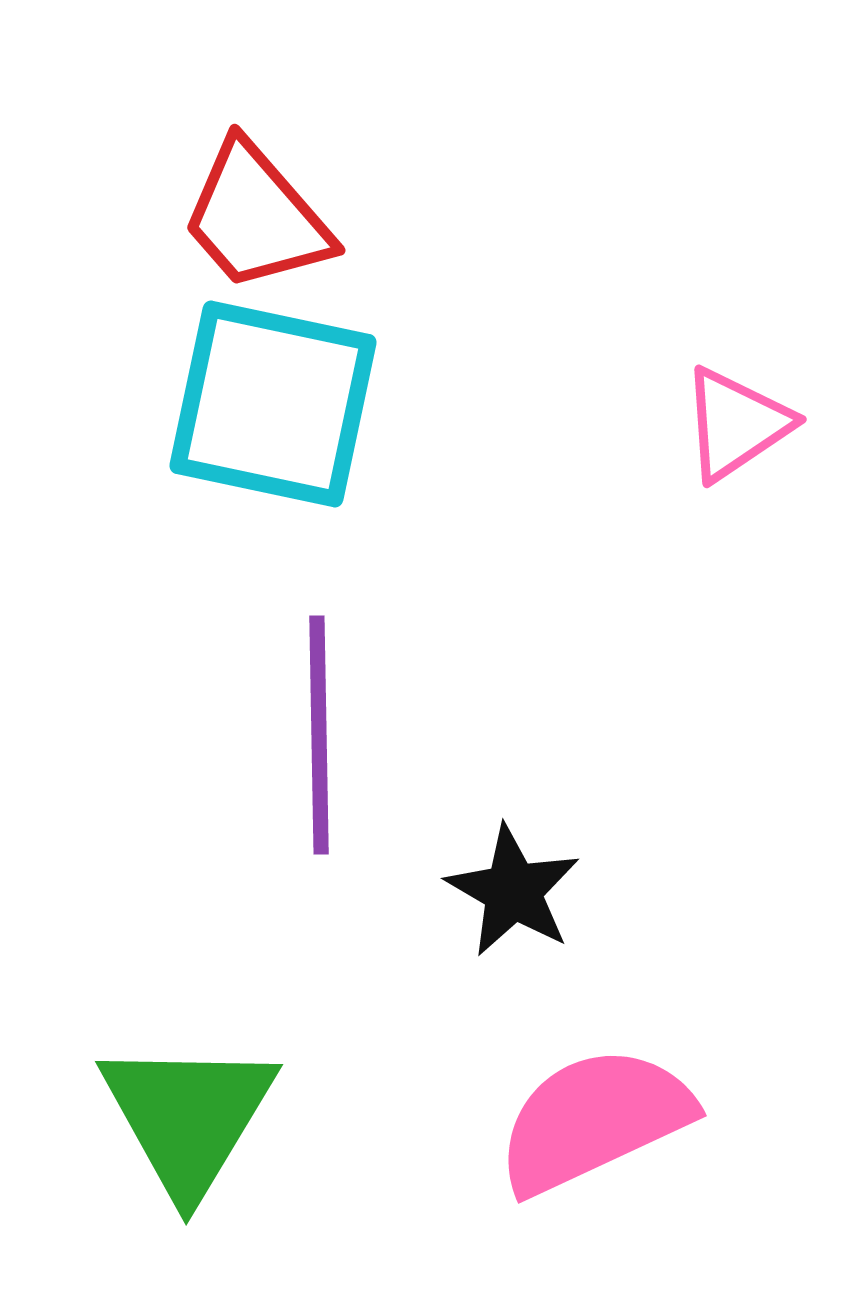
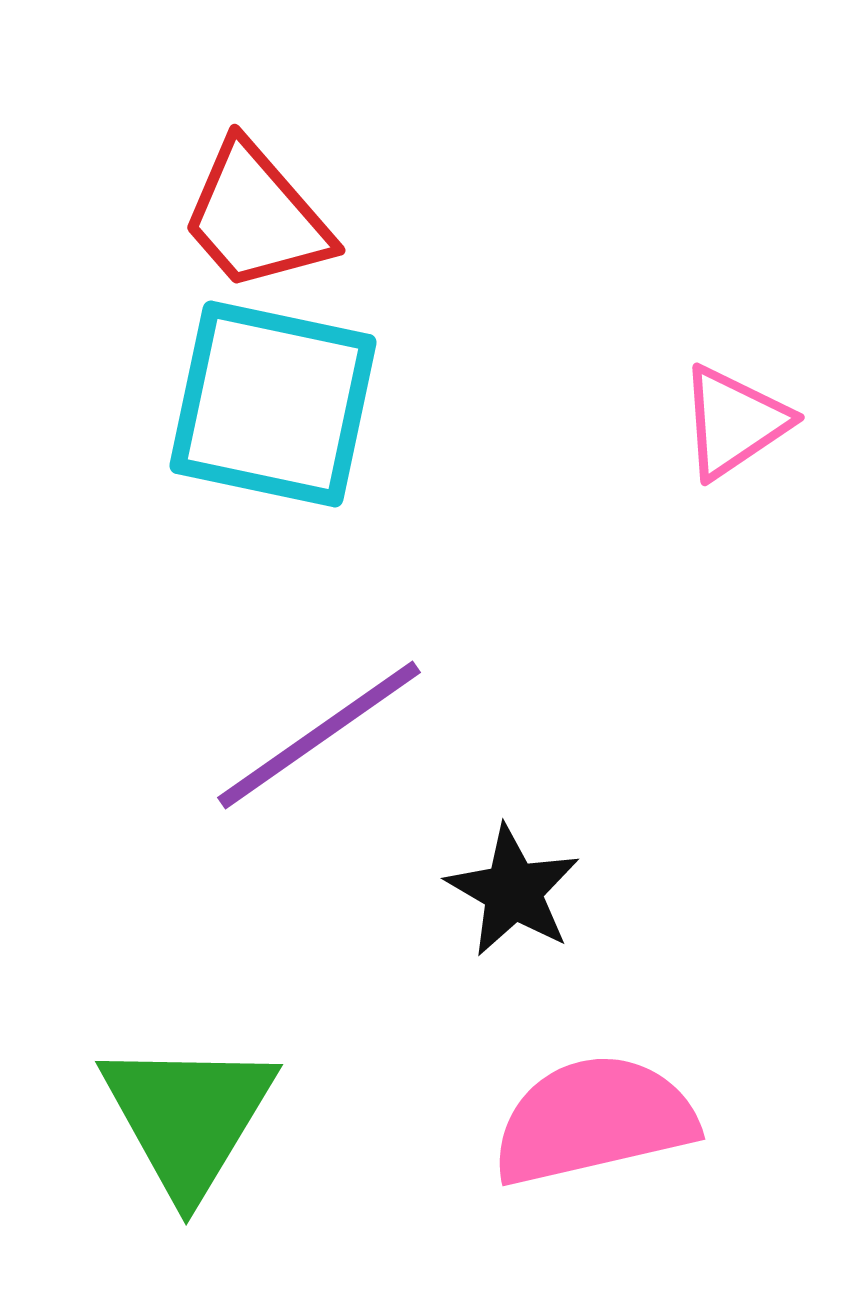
pink triangle: moved 2 px left, 2 px up
purple line: rotated 56 degrees clockwise
pink semicircle: rotated 12 degrees clockwise
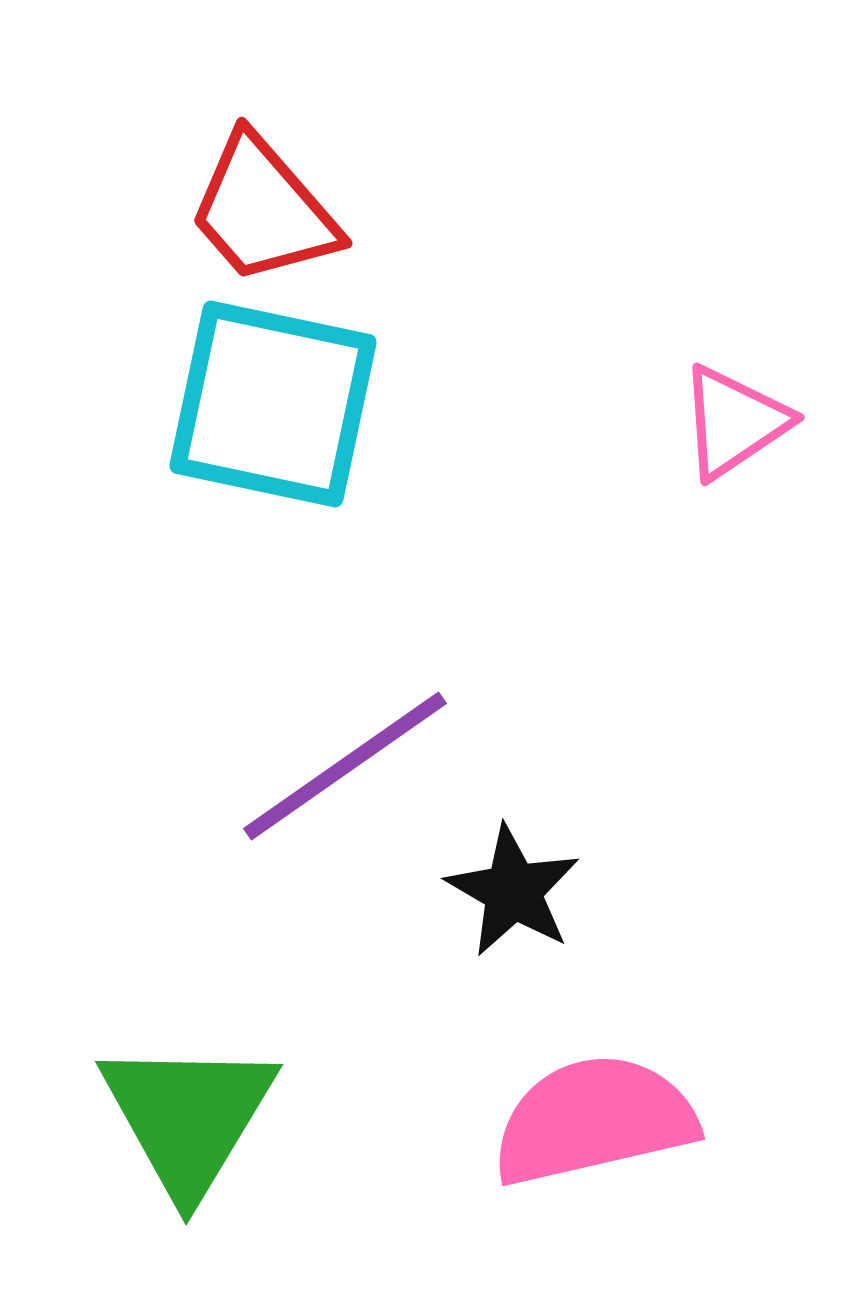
red trapezoid: moved 7 px right, 7 px up
purple line: moved 26 px right, 31 px down
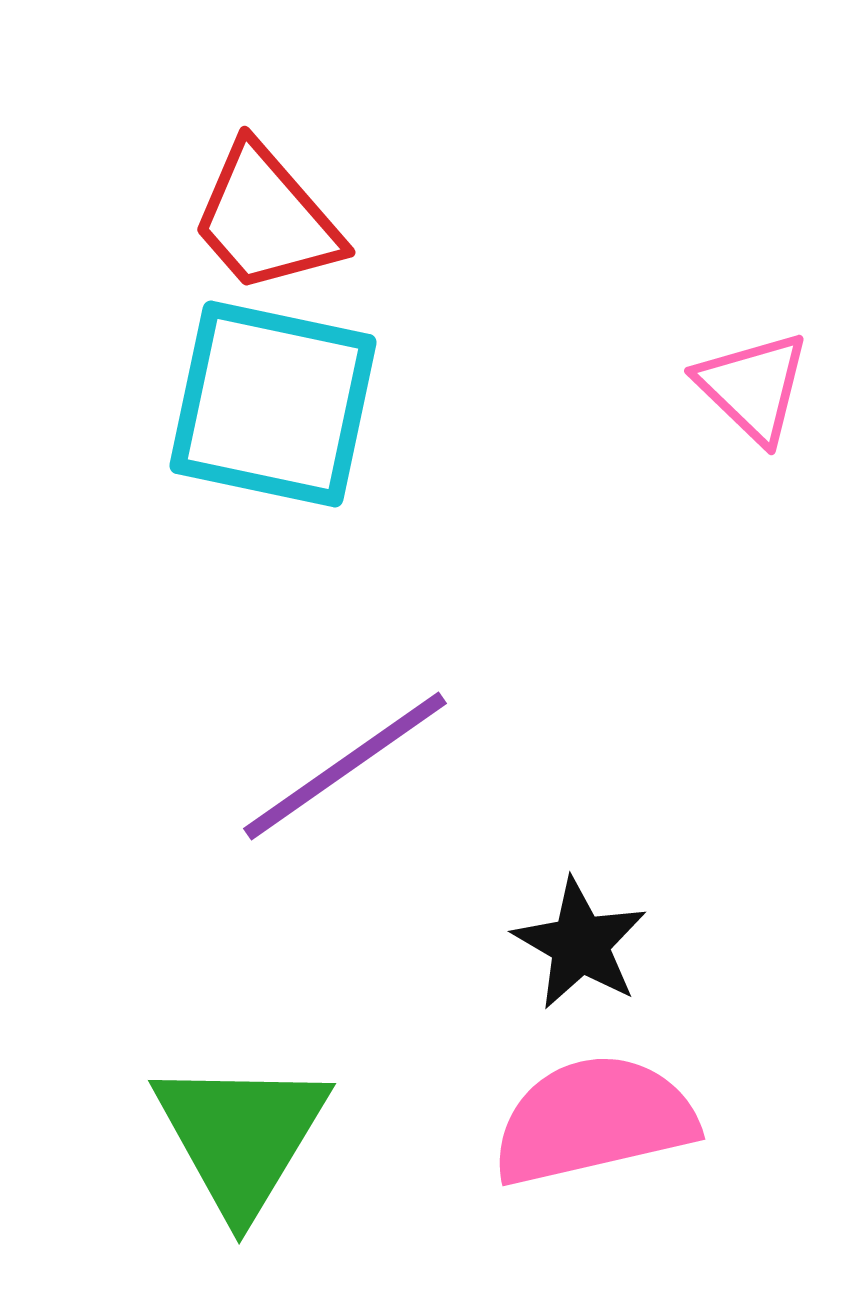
red trapezoid: moved 3 px right, 9 px down
pink triangle: moved 19 px right, 35 px up; rotated 42 degrees counterclockwise
black star: moved 67 px right, 53 px down
green triangle: moved 53 px right, 19 px down
